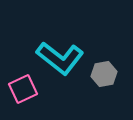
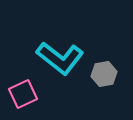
pink square: moved 5 px down
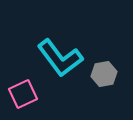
cyan L-shape: rotated 15 degrees clockwise
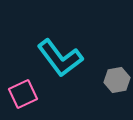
gray hexagon: moved 13 px right, 6 px down
